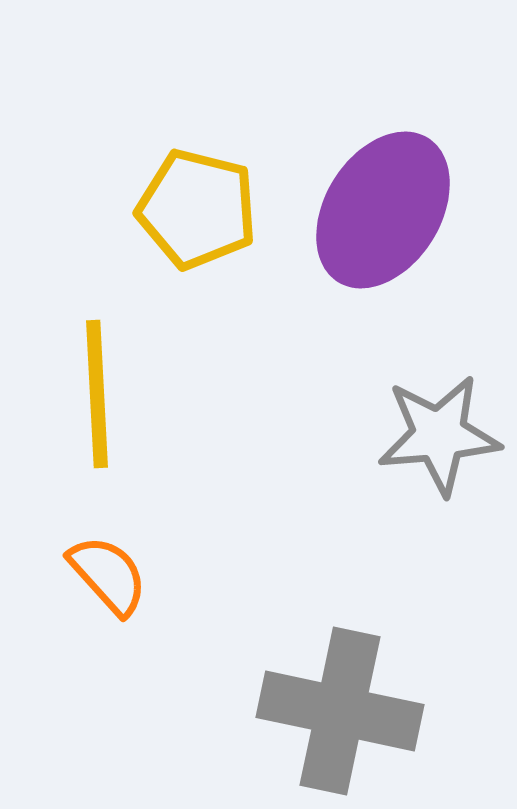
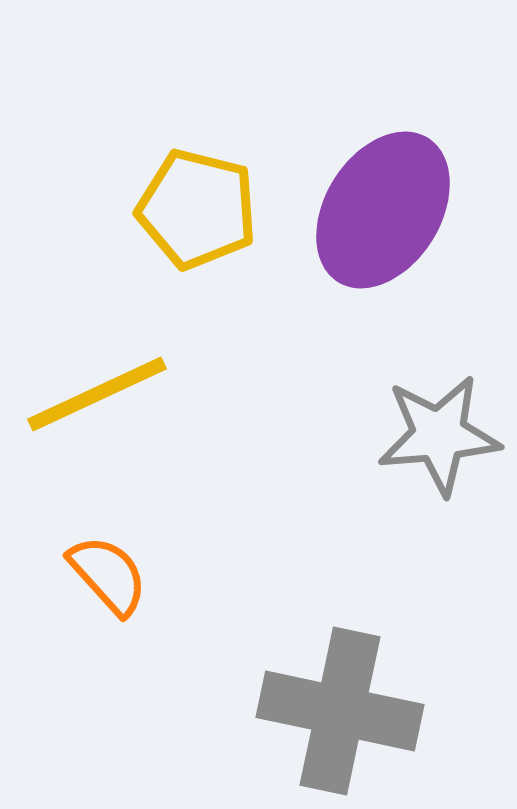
yellow line: rotated 68 degrees clockwise
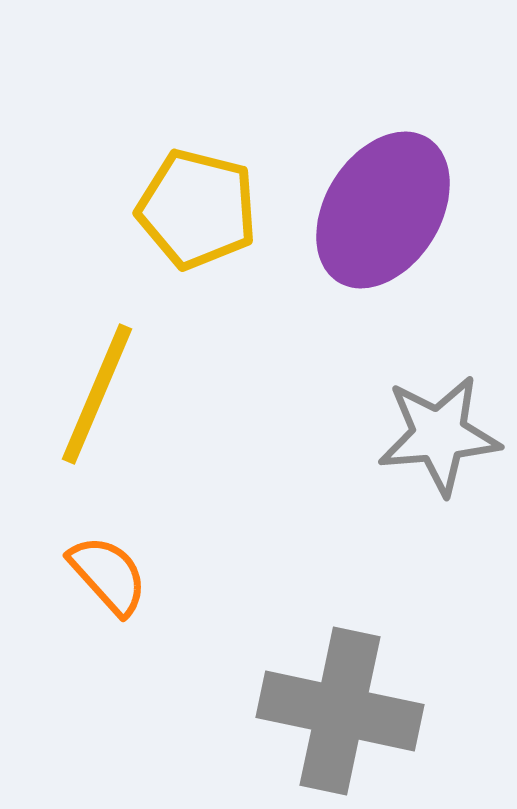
yellow line: rotated 42 degrees counterclockwise
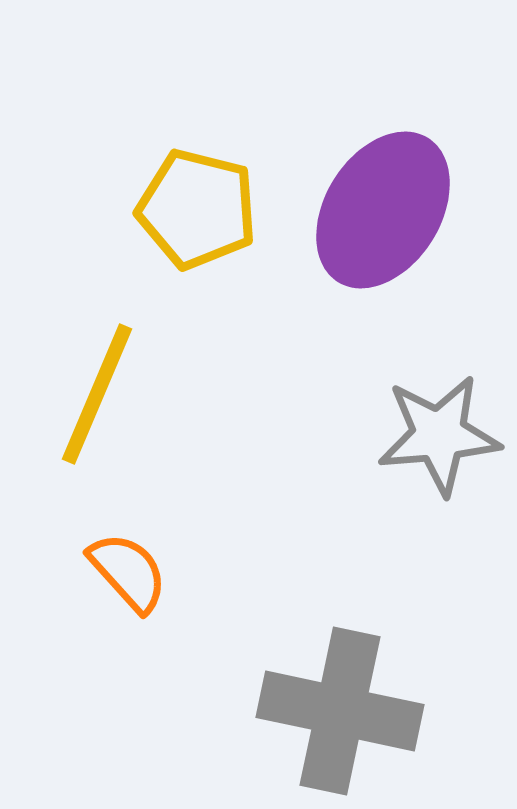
orange semicircle: moved 20 px right, 3 px up
